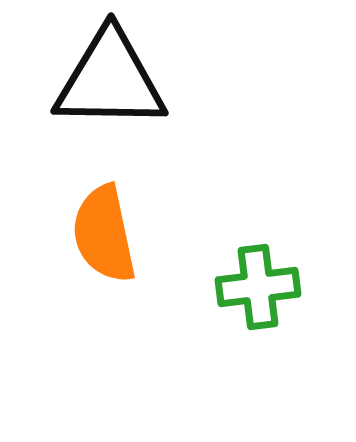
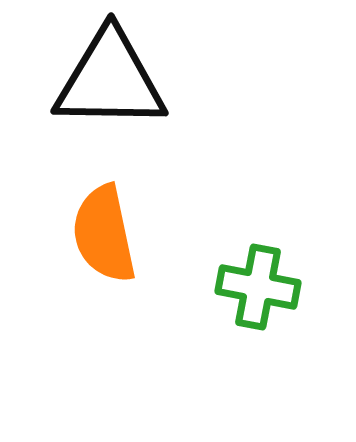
green cross: rotated 18 degrees clockwise
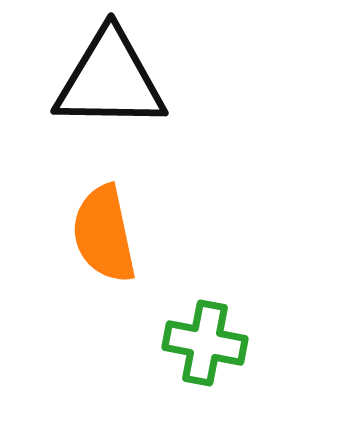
green cross: moved 53 px left, 56 px down
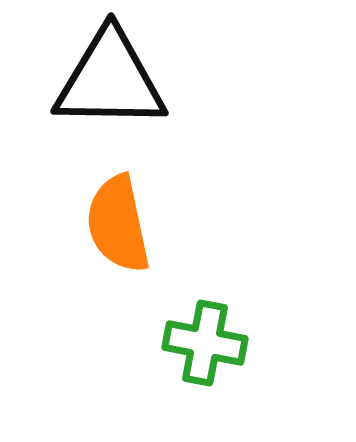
orange semicircle: moved 14 px right, 10 px up
